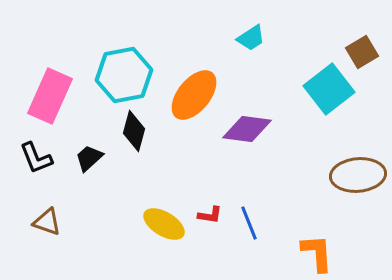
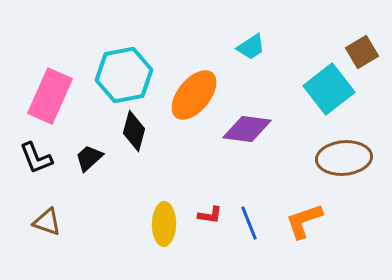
cyan trapezoid: moved 9 px down
brown ellipse: moved 14 px left, 17 px up
yellow ellipse: rotated 60 degrees clockwise
orange L-shape: moved 13 px left, 32 px up; rotated 105 degrees counterclockwise
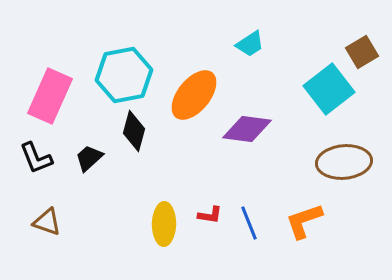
cyan trapezoid: moved 1 px left, 3 px up
brown ellipse: moved 4 px down
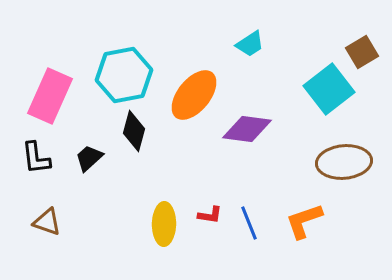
black L-shape: rotated 15 degrees clockwise
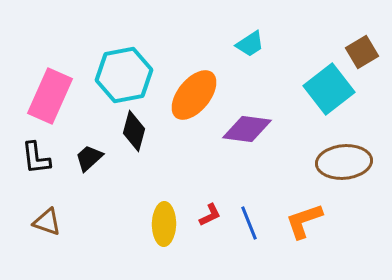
red L-shape: rotated 35 degrees counterclockwise
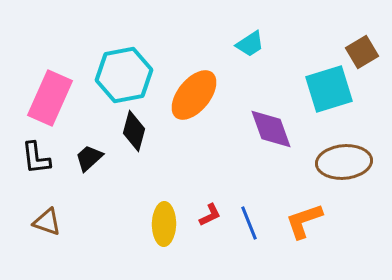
cyan square: rotated 21 degrees clockwise
pink rectangle: moved 2 px down
purple diamond: moved 24 px right; rotated 63 degrees clockwise
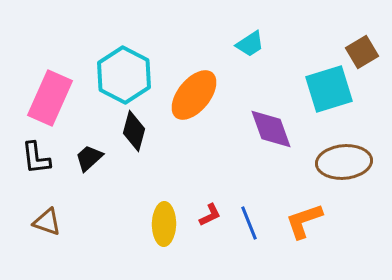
cyan hexagon: rotated 22 degrees counterclockwise
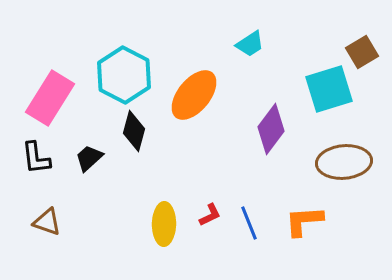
pink rectangle: rotated 8 degrees clockwise
purple diamond: rotated 57 degrees clockwise
orange L-shape: rotated 15 degrees clockwise
